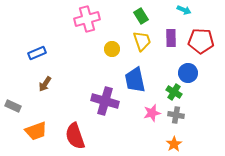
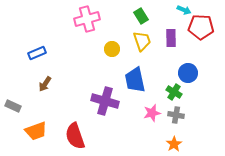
red pentagon: moved 14 px up
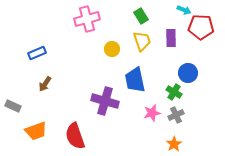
gray cross: rotated 35 degrees counterclockwise
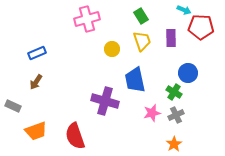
brown arrow: moved 9 px left, 2 px up
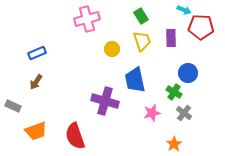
gray cross: moved 8 px right, 2 px up; rotated 28 degrees counterclockwise
